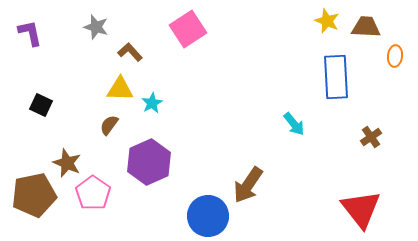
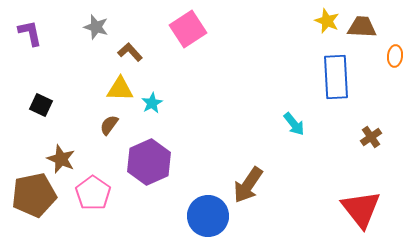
brown trapezoid: moved 4 px left
brown star: moved 6 px left, 4 px up
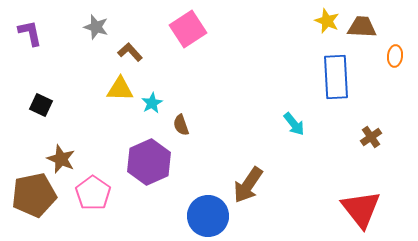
brown semicircle: moved 72 px right; rotated 55 degrees counterclockwise
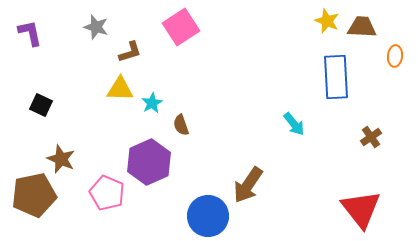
pink square: moved 7 px left, 2 px up
brown L-shape: rotated 115 degrees clockwise
pink pentagon: moved 14 px right; rotated 12 degrees counterclockwise
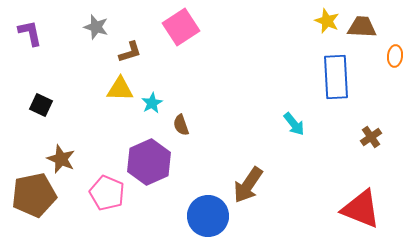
red triangle: rotated 30 degrees counterclockwise
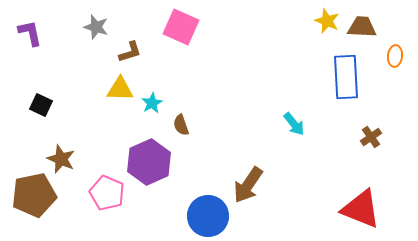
pink square: rotated 33 degrees counterclockwise
blue rectangle: moved 10 px right
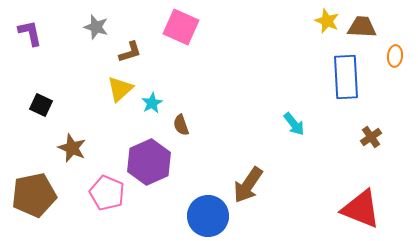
yellow triangle: rotated 44 degrees counterclockwise
brown star: moved 11 px right, 11 px up
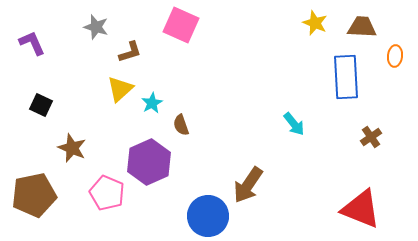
yellow star: moved 12 px left, 2 px down
pink square: moved 2 px up
purple L-shape: moved 2 px right, 10 px down; rotated 12 degrees counterclockwise
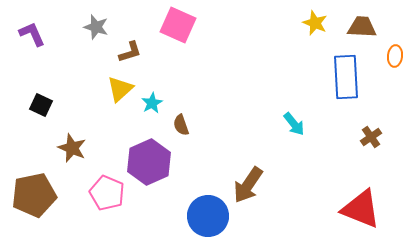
pink square: moved 3 px left
purple L-shape: moved 9 px up
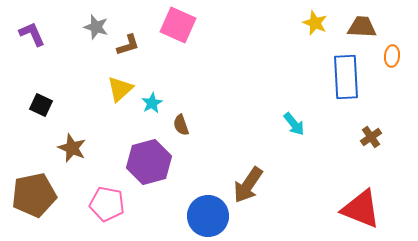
brown L-shape: moved 2 px left, 7 px up
orange ellipse: moved 3 px left
purple hexagon: rotated 9 degrees clockwise
pink pentagon: moved 11 px down; rotated 12 degrees counterclockwise
